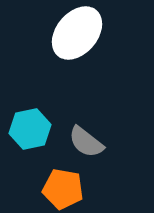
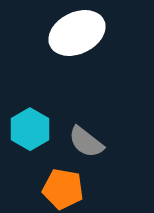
white ellipse: rotated 24 degrees clockwise
cyan hexagon: rotated 18 degrees counterclockwise
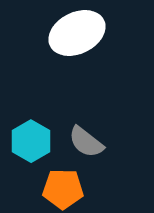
cyan hexagon: moved 1 px right, 12 px down
orange pentagon: rotated 9 degrees counterclockwise
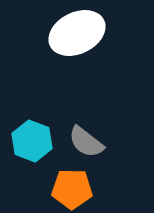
cyan hexagon: moved 1 px right; rotated 9 degrees counterclockwise
orange pentagon: moved 9 px right
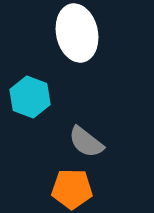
white ellipse: rotated 76 degrees counterclockwise
cyan hexagon: moved 2 px left, 44 px up
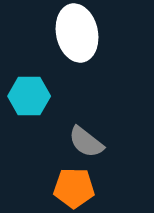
cyan hexagon: moved 1 px left, 1 px up; rotated 21 degrees counterclockwise
orange pentagon: moved 2 px right, 1 px up
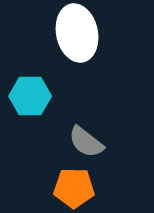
cyan hexagon: moved 1 px right
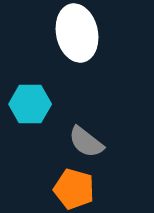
cyan hexagon: moved 8 px down
orange pentagon: moved 1 px down; rotated 15 degrees clockwise
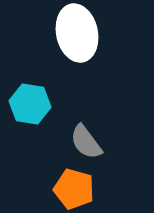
cyan hexagon: rotated 9 degrees clockwise
gray semicircle: rotated 15 degrees clockwise
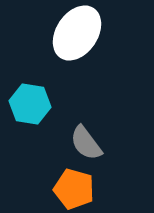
white ellipse: rotated 46 degrees clockwise
gray semicircle: moved 1 px down
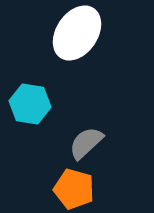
gray semicircle: rotated 84 degrees clockwise
